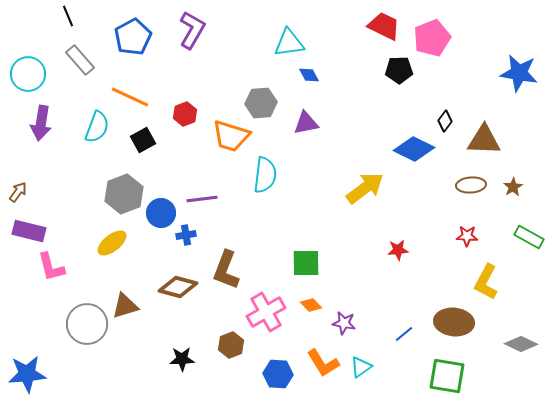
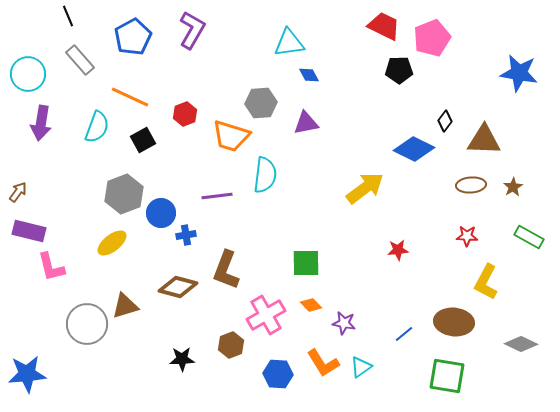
purple line at (202, 199): moved 15 px right, 3 px up
pink cross at (266, 312): moved 3 px down
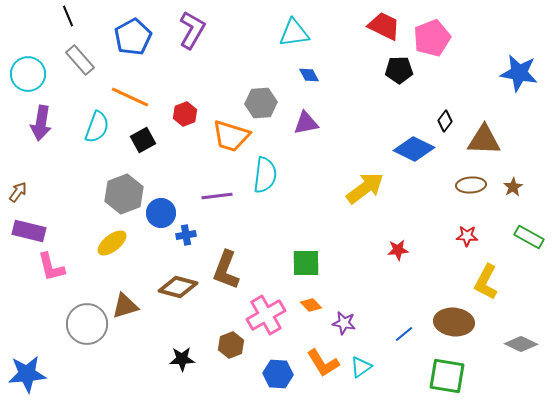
cyan triangle at (289, 43): moved 5 px right, 10 px up
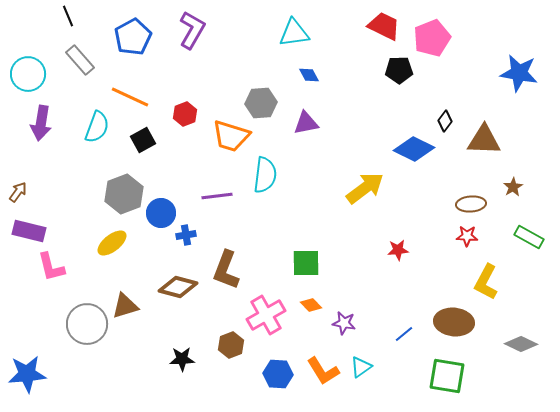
brown ellipse at (471, 185): moved 19 px down
orange L-shape at (323, 363): moved 8 px down
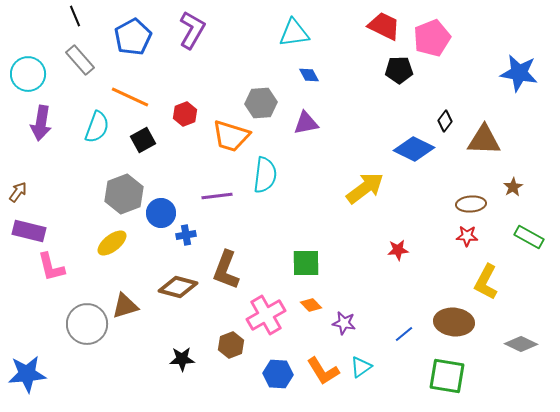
black line at (68, 16): moved 7 px right
